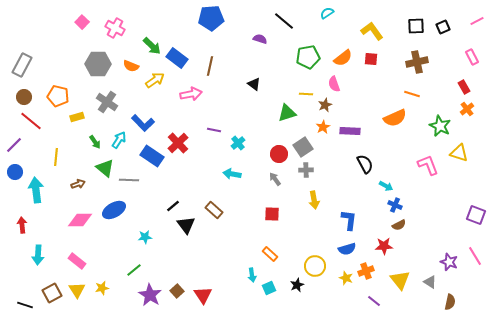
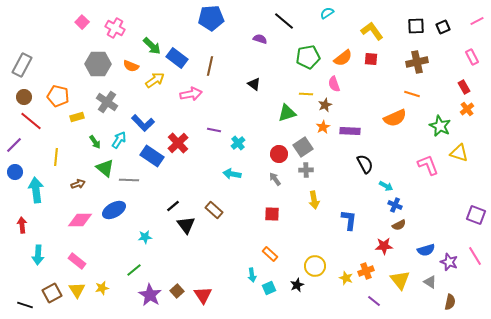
blue semicircle at (347, 249): moved 79 px right, 1 px down
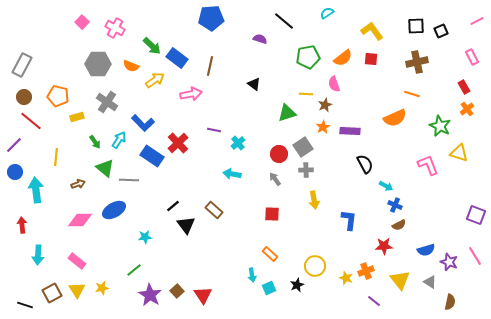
black square at (443, 27): moved 2 px left, 4 px down
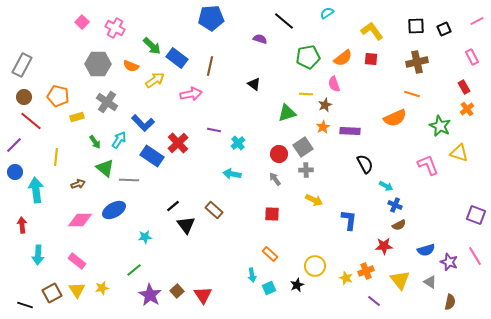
black square at (441, 31): moved 3 px right, 2 px up
yellow arrow at (314, 200): rotated 54 degrees counterclockwise
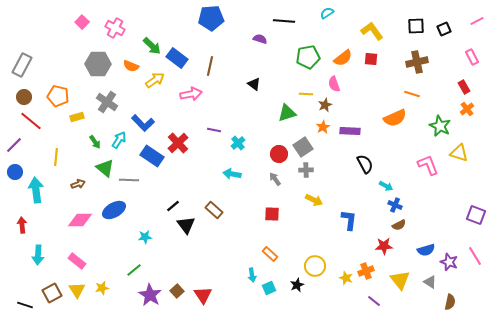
black line at (284, 21): rotated 35 degrees counterclockwise
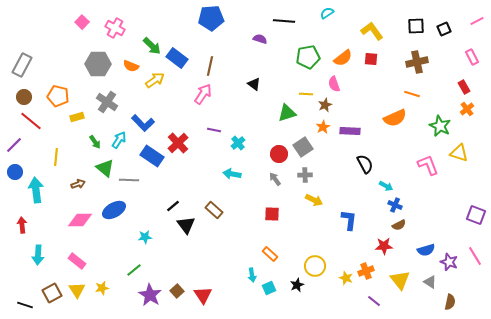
pink arrow at (191, 94): moved 12 px right; rotated 45 degrees counterclockwise
gray cross at (306, 170): moved 1 px left, 5 px down
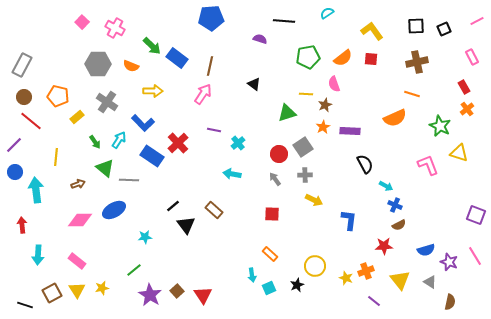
yellow arrow at (155, 80): moved 2 px left, 11 px down; rotated 36 degrees clockwise
yellow rectangle at (77, 117): rotated 24 degrees counterclockwise
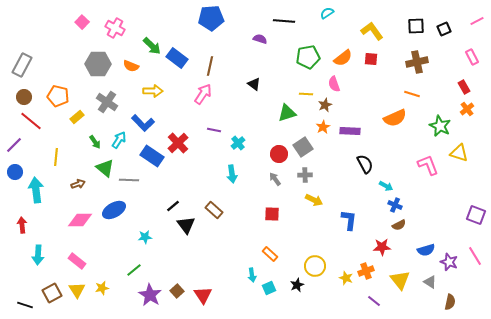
cyan arrow at (232, 174): rotated 108 degrees counterclockwise
red star at (384, 246): moved 2 px left, 1 px down
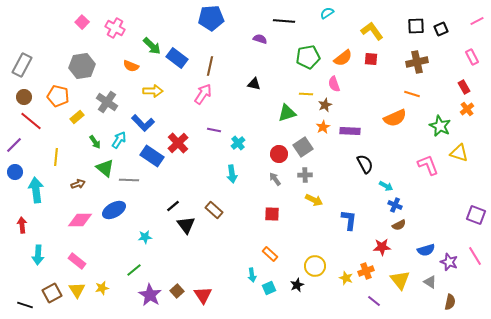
black square at (444, 29): moved 3 px left
gray hexagon at (98, 64): moved 16 px left, 2 px down; rotated 10 degrees counterclockwise
black triangle at (254, 84): rotated 24 degrees counterclockwise
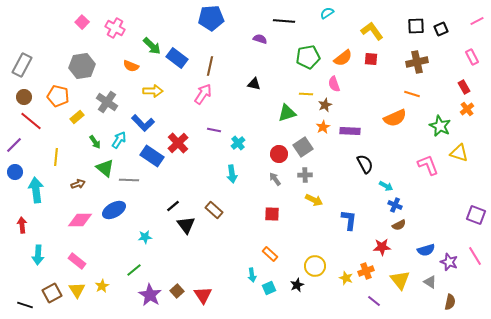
yellow star at (102, 288): moved 2 px up; rotated 16 degrees counterclockwise
